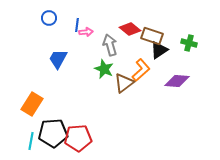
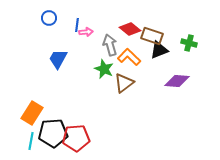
black triangle: rotated 12 degrees clockwise
orange L-shape: moved 12 px left, 13 px up; rotated 95 degrees counterclockwise
orange rectangle: moved 9 px down
red pentagon: moved 2 px left
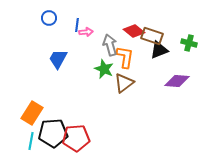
red diamond: moved 4 px right, 2 px down
orange L-shape: moved 4 px left; rotated 55 degrees clockwise
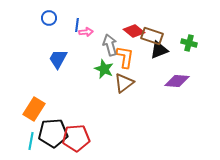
orange rectangle: moved 2 px right, 4 px up
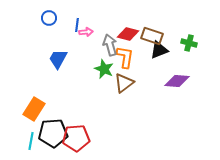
red diamond: moved 6 px left, 3 px down; rotated 25 degrees counterclockwise
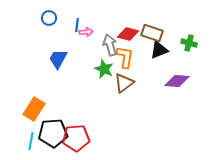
brown rectangle: moved 3 px up
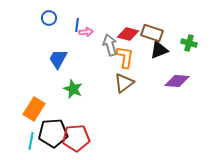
green star: moved 31 px left, 20 px down
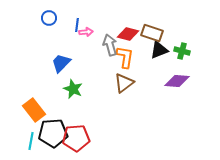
green cross: moved 7 px left, 8 px down
blue trapezoid: moved 3 px right, 4 px down; rotated 15 degrees clockwise
orange rectangle: moved 1 px down; rotated 70 degrees counterclockwise
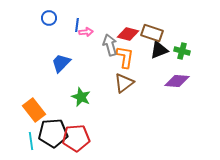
green star: moved 8 px right, 8 px down
cyan line: rotated 18 degrees counterclockwise
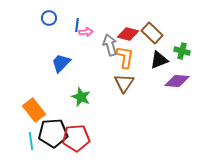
brown rectangle: rotated 25 degrees clockwise
black triangle: moved 10 px down
brown triangle: rotated 20 degrees counterclockwise
